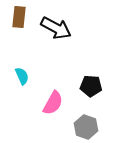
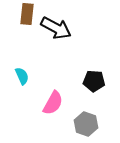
brown rectangle: moved 8 px right, 3 px up
black pentagon: moved 3 px right, 5 px up
gray hexagon: moved 3 px up
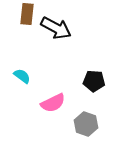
cyan semicircle: rotated 30 degrees counterclockwise
pink semicircle: rotated 35 degrees clockwise
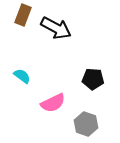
brown rectangle: moved 4 px left, 1 px down; rotated 15 degrees clockwise
black pentagon: moved 1 px left, 2 px up
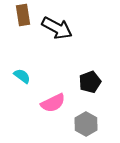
brown rectangle: rotated 30 degrees counterclockwise
black arrow: moved 1 px right
black pentagon: moved 3 px left, 3 px down; rotated 25 degrees counterclockwise
gray hexagon: rotated 10 degrees clockwise
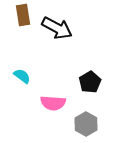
black pentagon: rotated 10 degrees counterclockwise
pink semicircle: rotated 30 degrees clockwise
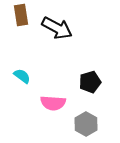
brown rectangle: moved 2 px left
black pentagon: rotated 15 degrees clockwise
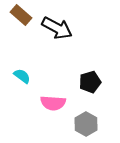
brown rectangle: rotated 40 degrees counterclockwise
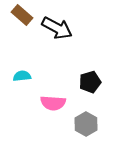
brown rectangle: moved 1 px right
cyan semicircle: rotated 42 degrees counterclockwise
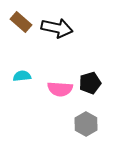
brown rectangle: moved 1 px left, 7 px down
black arrow: rotated 16 degrees counterclockwise
black pentagon: moved 1 px down
pink semicircle: moved 7 px right, 14 px up
